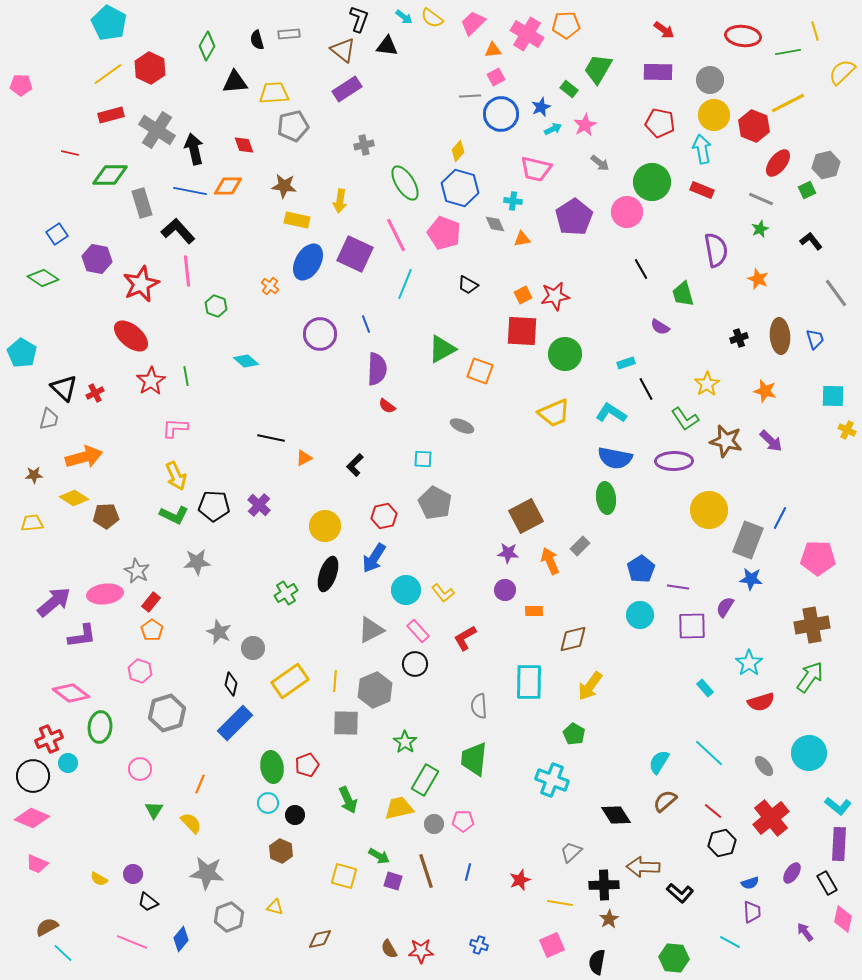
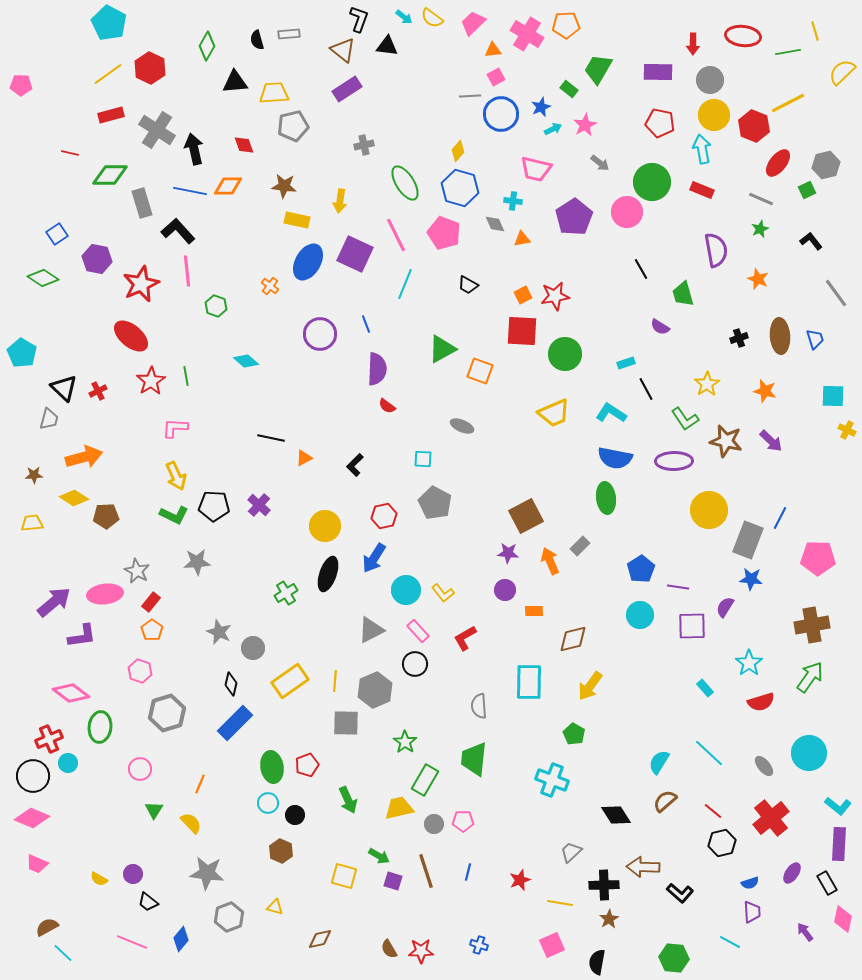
red arrow at (664, 30): moved 29 px right, 14 px down; rotated 55 degrees clockwise
red cross at (95, 393): moved 3 px right, 2 px up
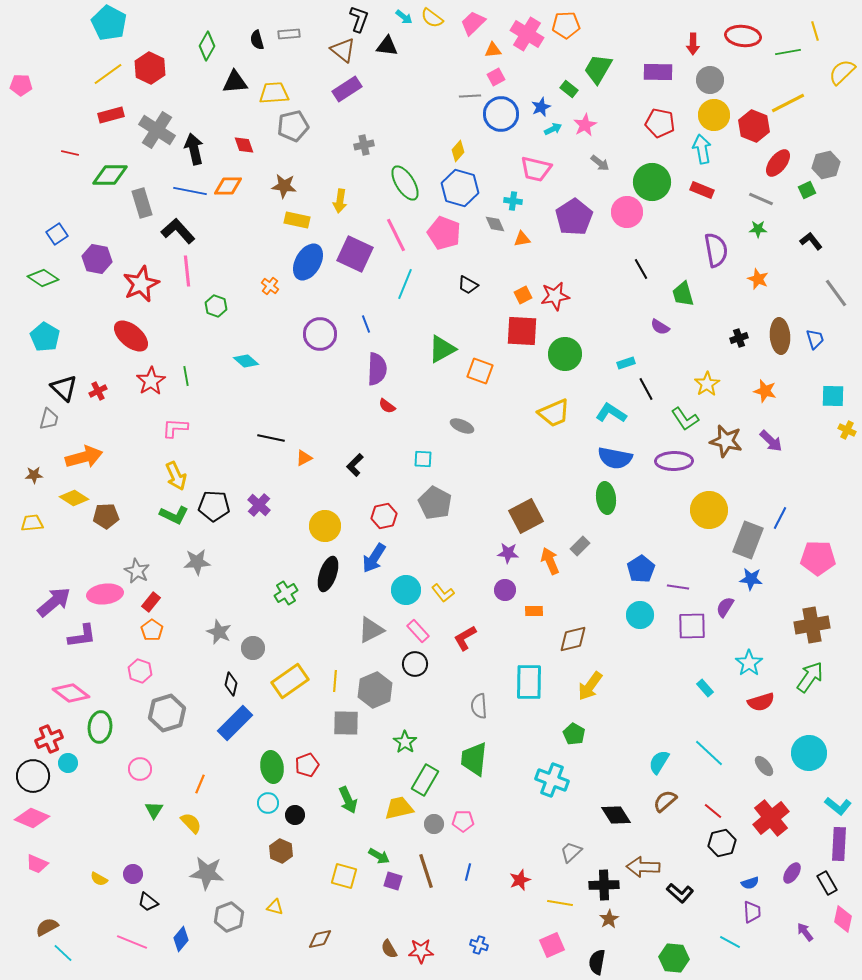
green star at (760, 229): moved 2 px left; rotated 24 degrees clockwise
cyan pentagon at (22, 353): moved 23 px right, 16 px up
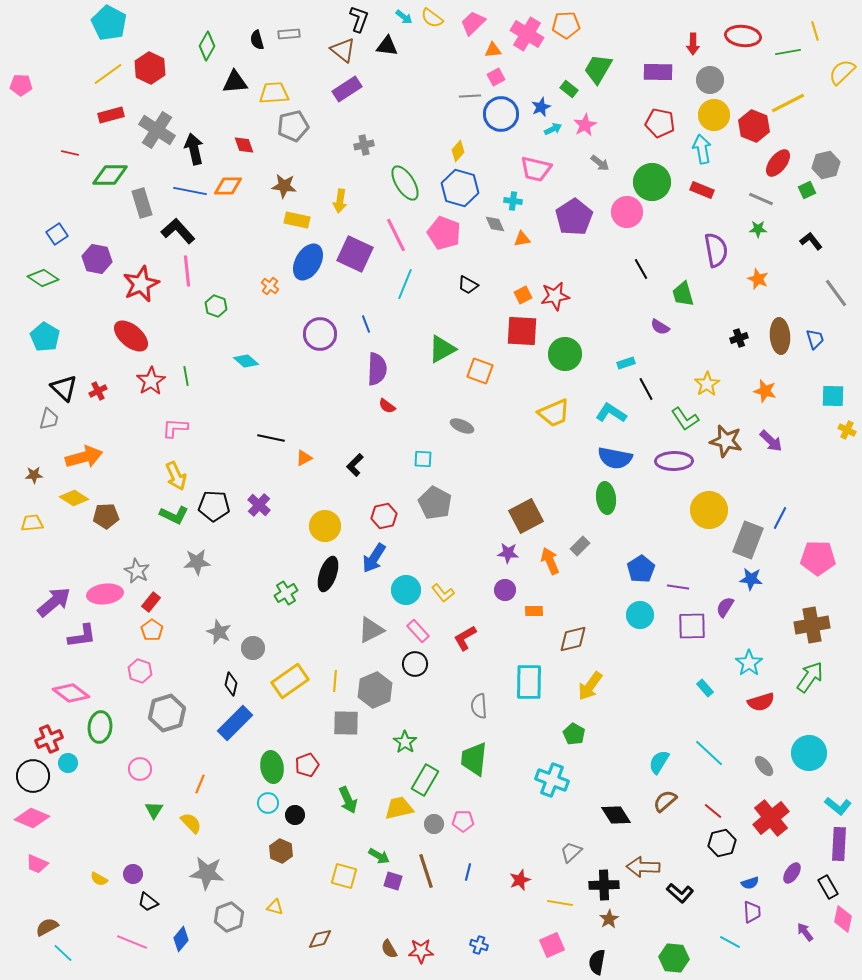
black rectangle at (827, 883): moved 1 px right, 4 px down
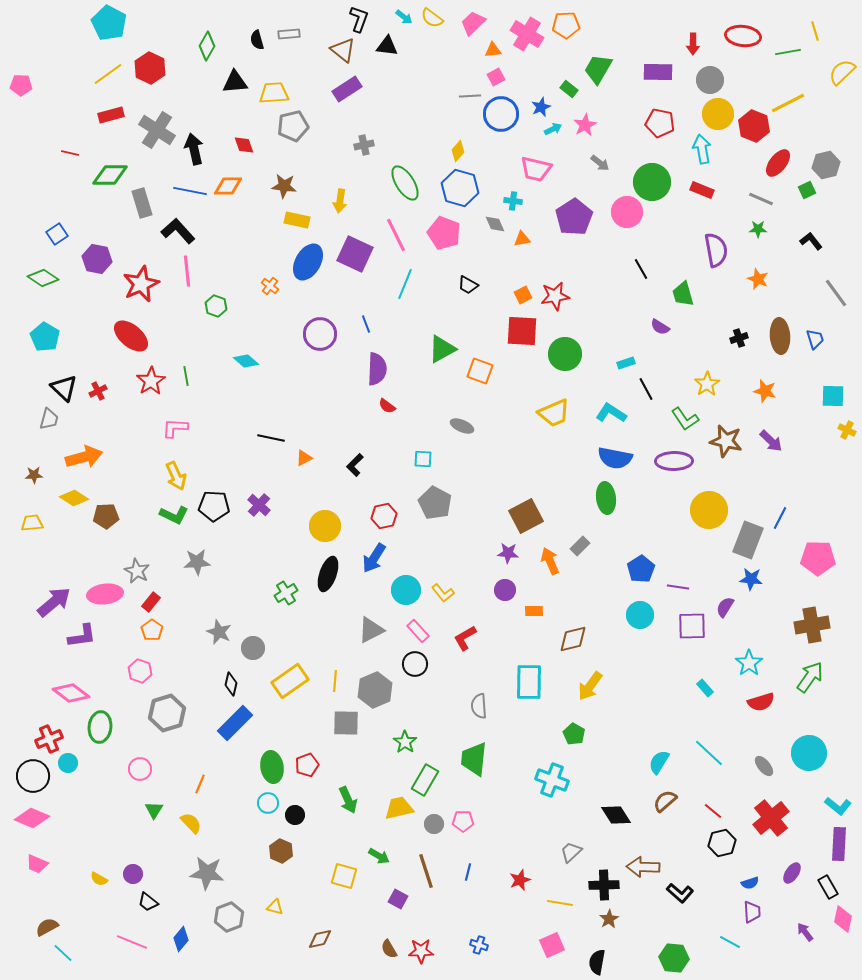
yellow circle at (714, 115): moved 4 px right, 1 px up
purple square at (393, 881): moved 5 px right, 18 px down; rotated 12 degrees clockwise
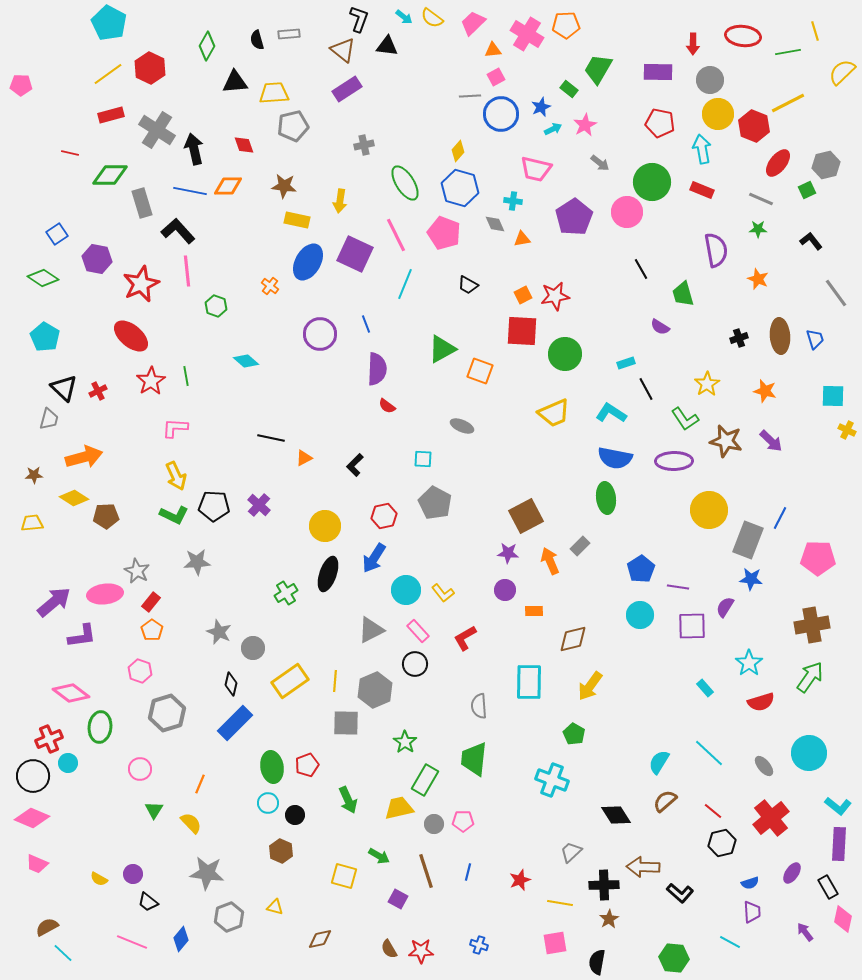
pink square at (552, 945): moved 3 px right, 2 px up; rotated 15 degrees clockwise
